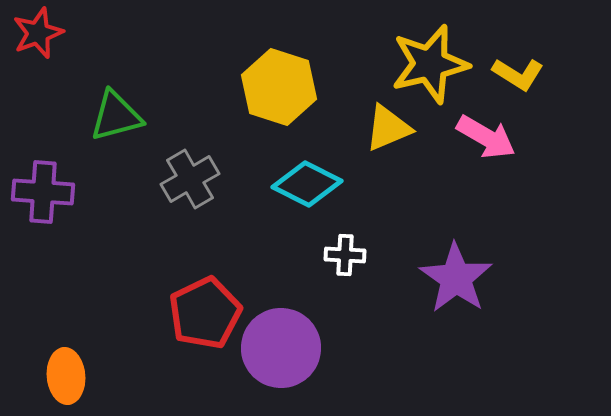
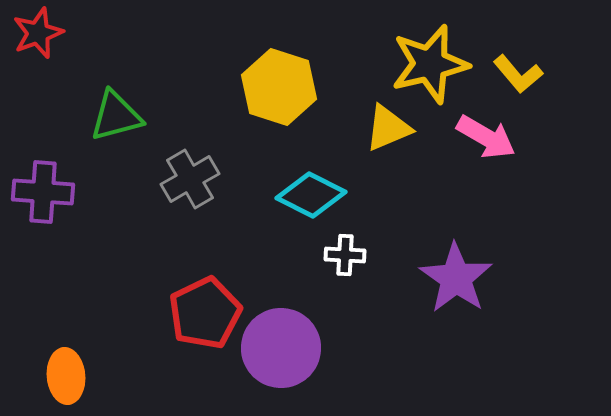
yellow L-shape: rotated 18 degrees clockwise
cyan diamond: moved 4 px right, 11 px down
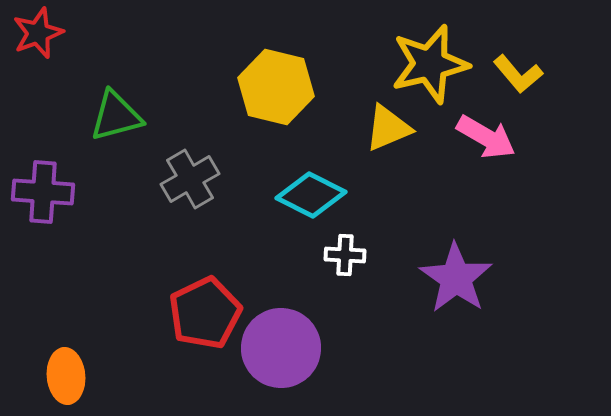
yellow hexagon: moved 3 px left; rotated 4 degrees counterclockwise
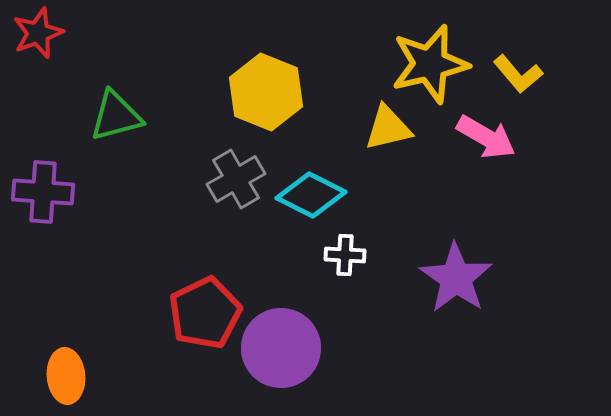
yellow hexagon: moved 10 px left, 5 px down; rotated 8 degrees clockwise
yellow triangle: rotated 10 degrees clockwise
gray cross: moved 46 px right
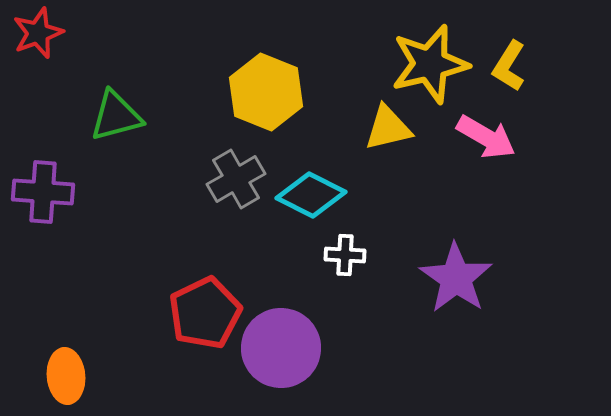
yellow L-shape: moved 9 px left, 8 px up; rotated 72 degrees clockwise
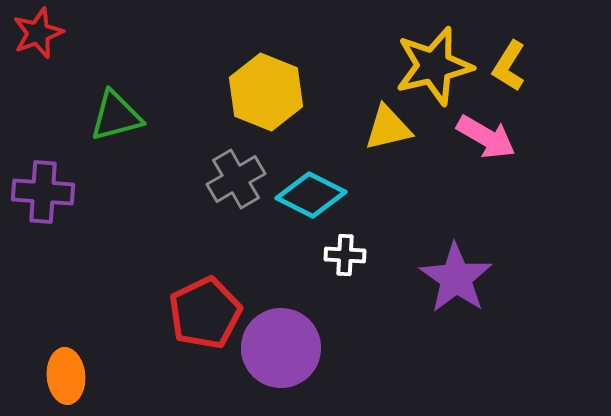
yellow star: moved 4 px right, 2 px down
